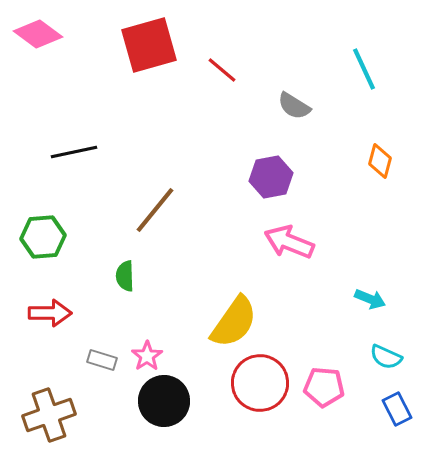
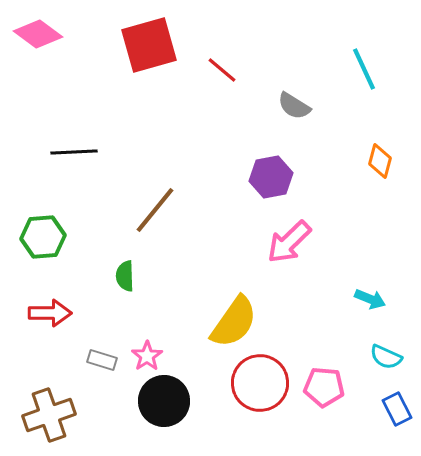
black line: rotated 9 degrees clockwise
pink arrow: rotated 66 degrees counterclockwise
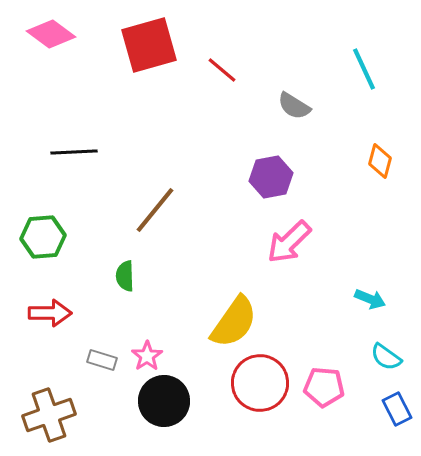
pink diamond: moved 13 px right
cyan semicircle: rotated 12 degrees clockwise
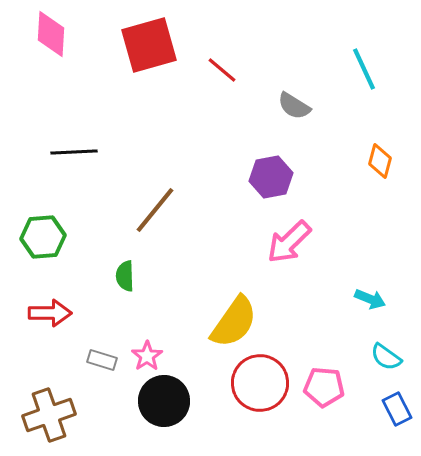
pink diamond: rotated 57 degrees clockwise
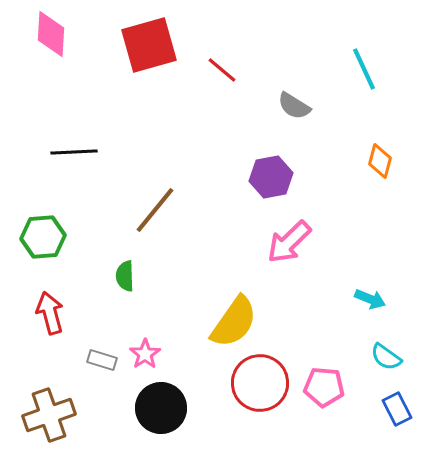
red arrow: rotated 105 degrees counterclockwise
pink star: moved 2 px left, 2 px up
black circle: moved 3 px left, 7 px down
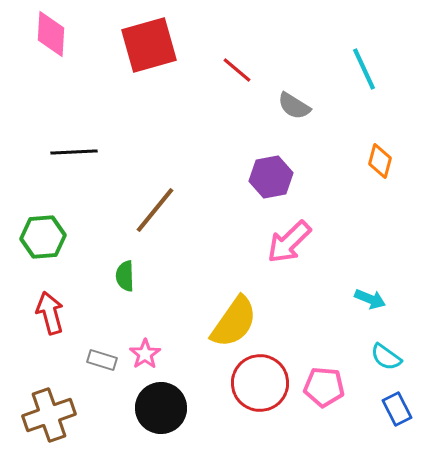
red line: moved 15 px right
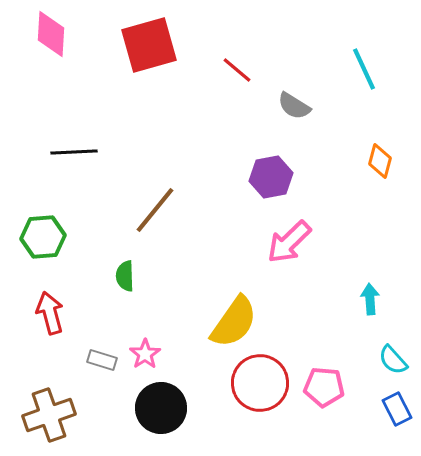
cyan arrow: rotated 116 degrees counterclockwise
cyan semicircle: moved 7 px right, 3 px down; rotated 12 degrees clockwise
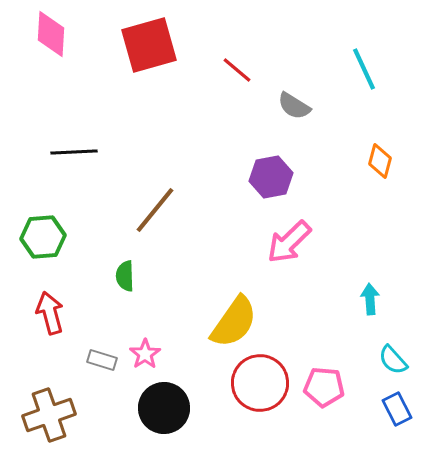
black circle: moved 3 px right
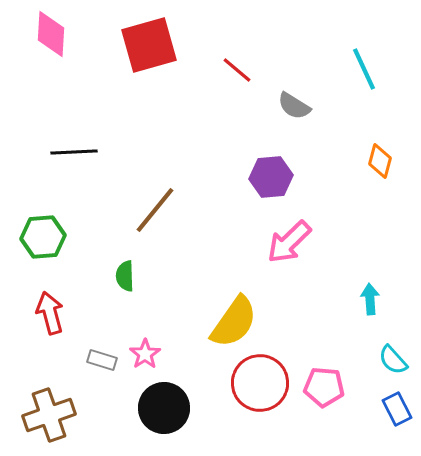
purple hexagon: rotated 6 degrees clockwise
